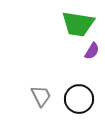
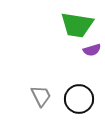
green trapezoid: moved 1 px left, 1 px down
purple semicircle: moved 1 px up; rotated 42 degrees clockwise
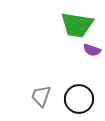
purple semicircle: rotated 36 degrees clockwise
gray trapezoid: rotated 135 degrees counterclockwise
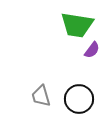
purple semicircle: rotated 72 degrees counterclockwise
gray trapezoid: rotated 35 degrees counterclockwise
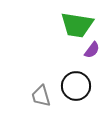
black circle: moved 3 px left, 13 px up
